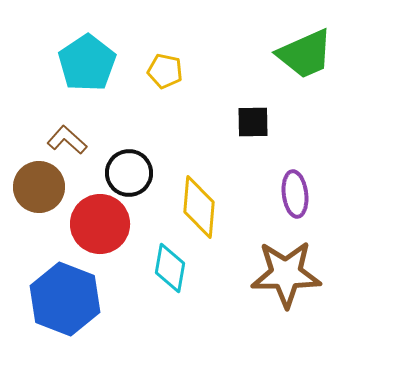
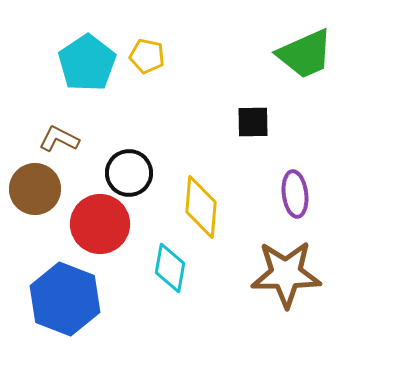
yellow pentagon: moved 18 px left, 15 px up
brown L-shape: moved 8 px left, 1 px up; rotated 15 degrees counterclockwise
brown circle: moved 4 px left, 2 px down
yellow diamond: moved 2 px right
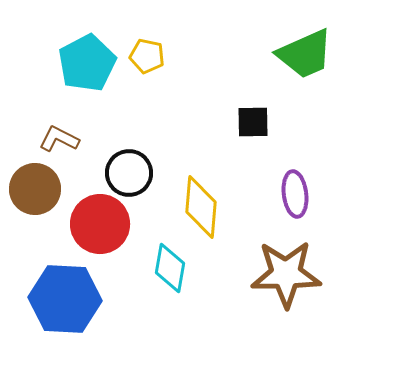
cyan pentagon: rotated 6 degrees clockwise
blue hexagon: rotated 18 degrees counterclockwise
